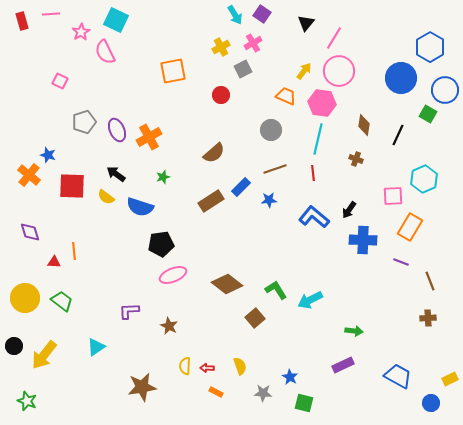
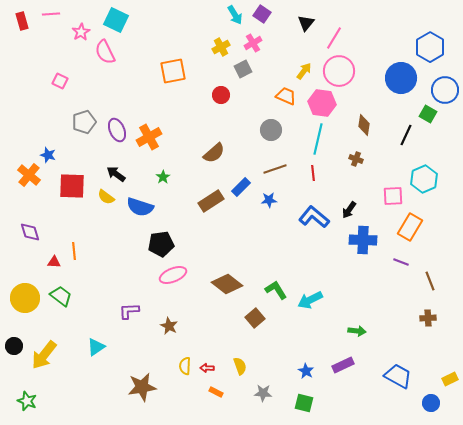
black line at (398, 135): moved 8 px right
green star at (163, 177): rotated 16 degrees counterclockwise
green trapezoid at (62, 301): moved 1 px left, 5 px up
green arrow at (354, 331): moved 3 px right
blue star at (290, 377): moved 16 px right, 6 px up
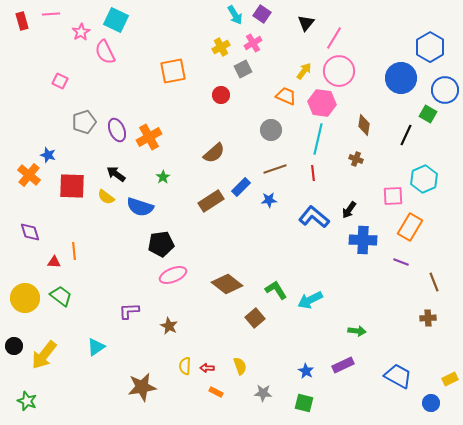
brown line at (430, 281): moved 4 px right, 1 px down
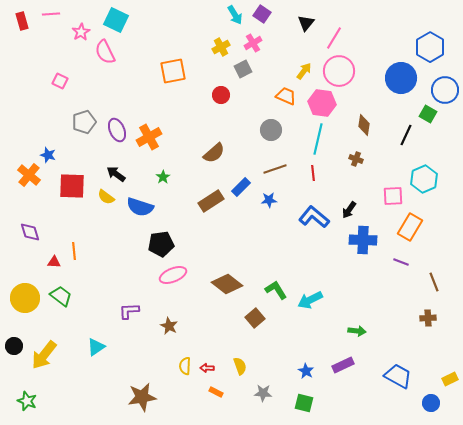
brown star at (142, 387): moved 10 px down
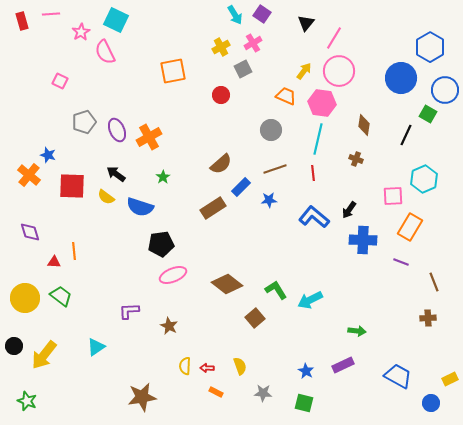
brown semicircle at (214, 153): moved 7 px right, 11 px down
brown rectangle at (211, 201): moved 2 px right, 7 px down
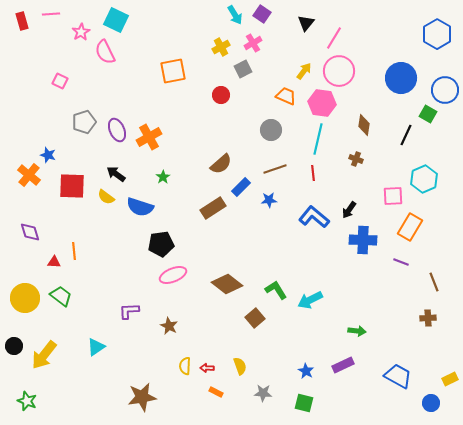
blue hexagon at (430, 47): moved 7 px right, 13 px up
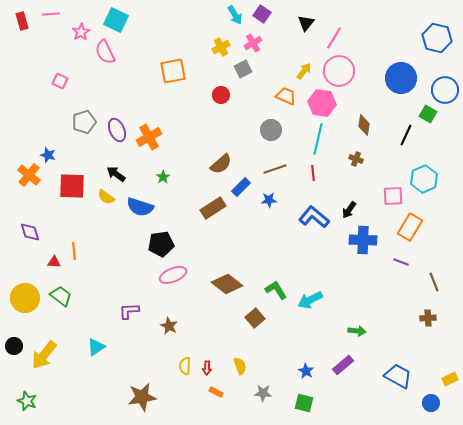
blue hexagon at (437, 34): moved 4 px down; rotated 16 degrees counterclockwise
purple rectangle at (343, 365): rotated 15 degrees counterclockwise
red arrow at (207, 368): rotated 88 degrees counterclockwise
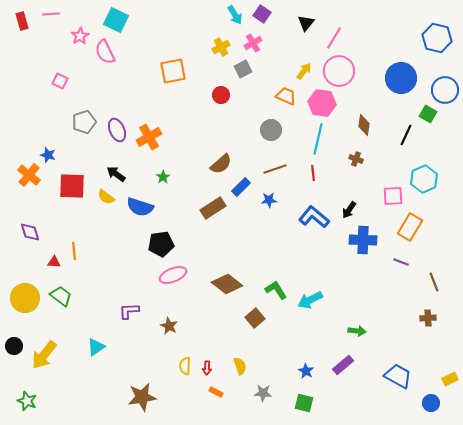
pink star at (81, 32): moved 1 px left, 4 px down
